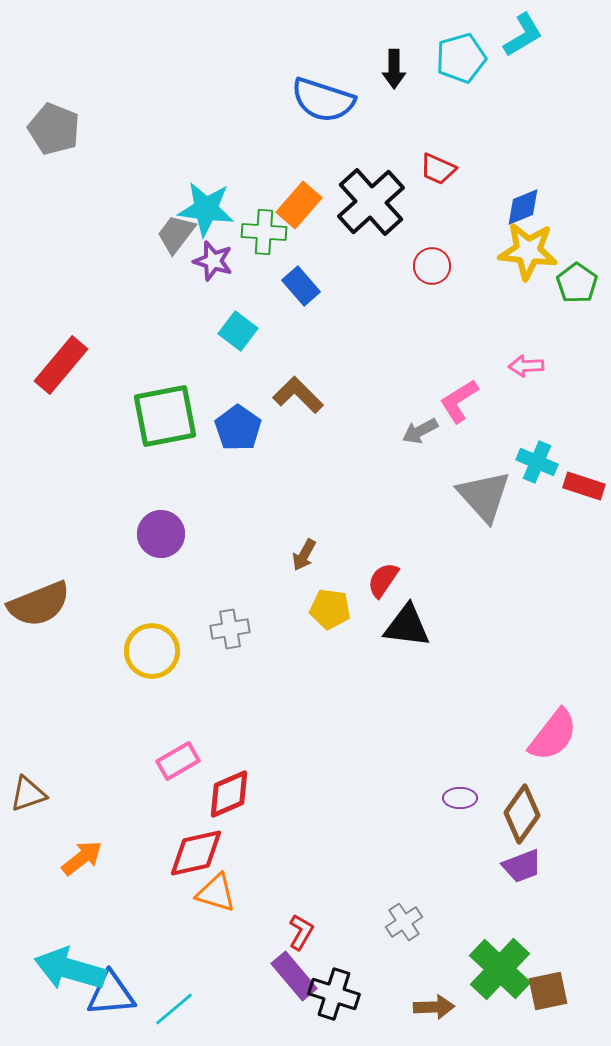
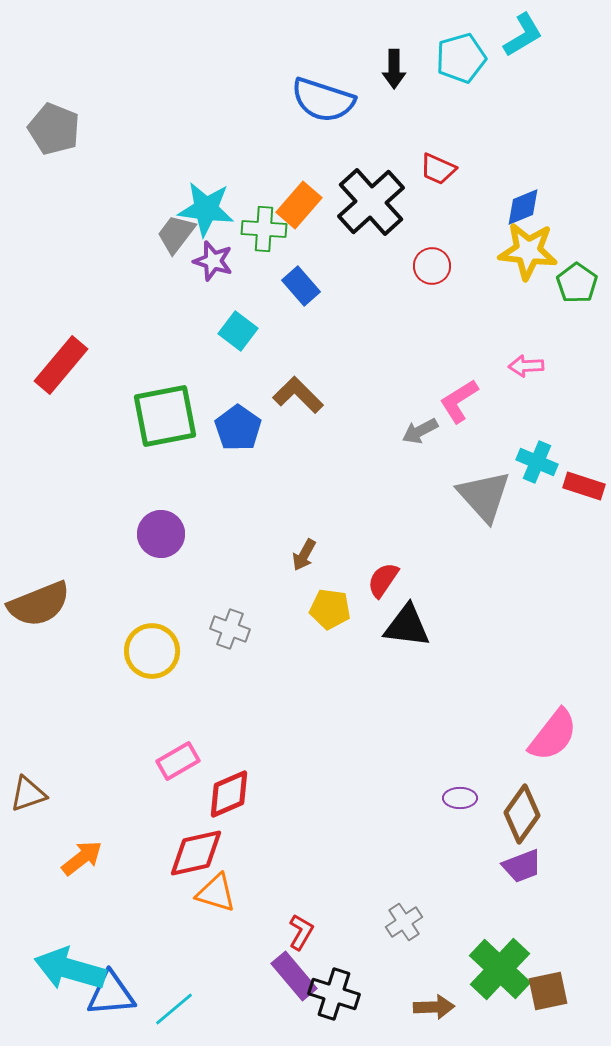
green cross at (264, 232): moved 3 px up
gray cross at (230, 629): rotated 30 degrees clockwise
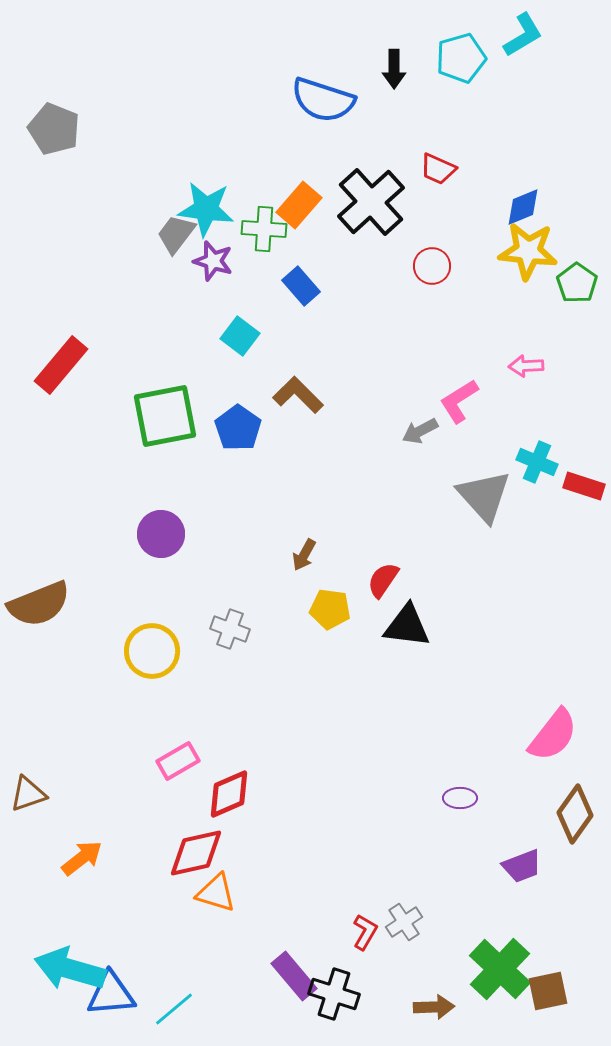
cyan square at (238, 331): moved 2 px right, 5 px down
brown diamond at (522, 814): moved 53 px right
red L-shape at (301, 932): moved 64 px right
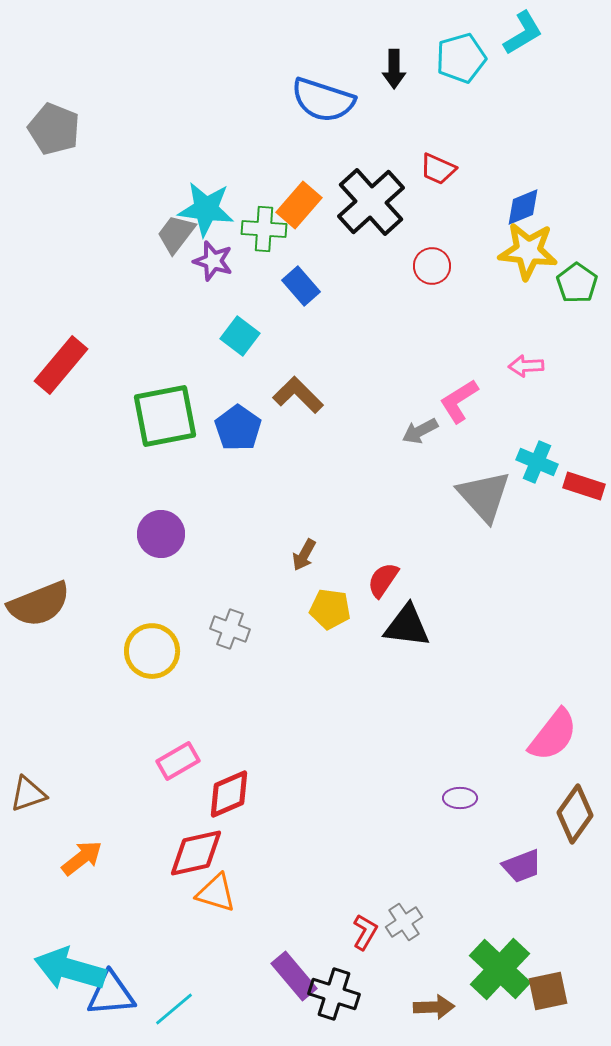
cyan L-shape at (523, 35): moved 2 px up
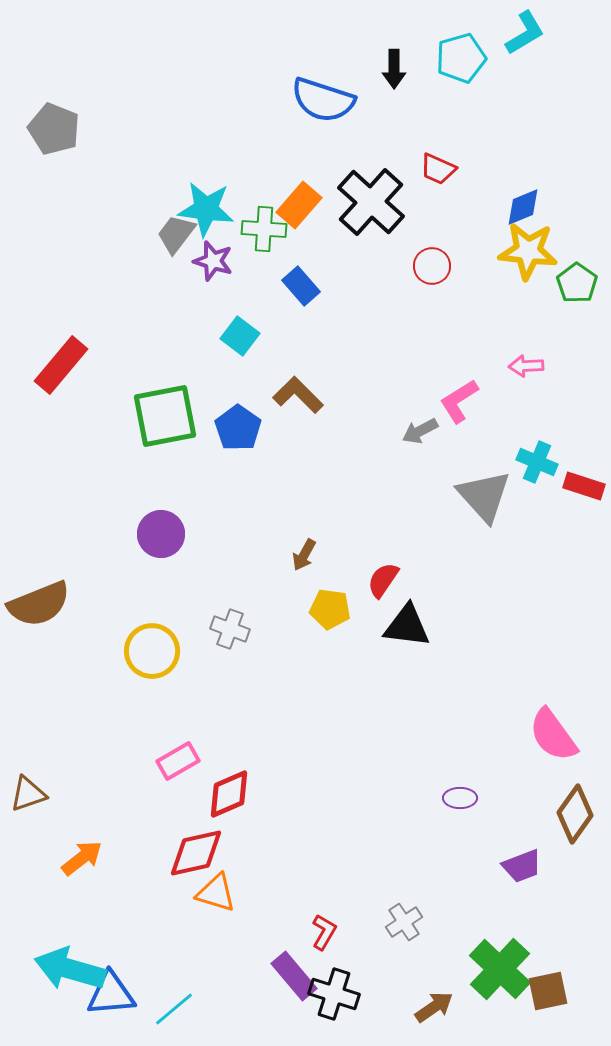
cyan L-shape at (523, 33): moved 2 px right
black cross at (371, 202): rotated 6 degrees counterclockwise
pink semicircle at (553, 735): rotated 106 degrees clockwise
red L-shape at (365, 932): moved 41 px left
brown arrow at (434, 1007): rotated 33 degrees counterclockwise
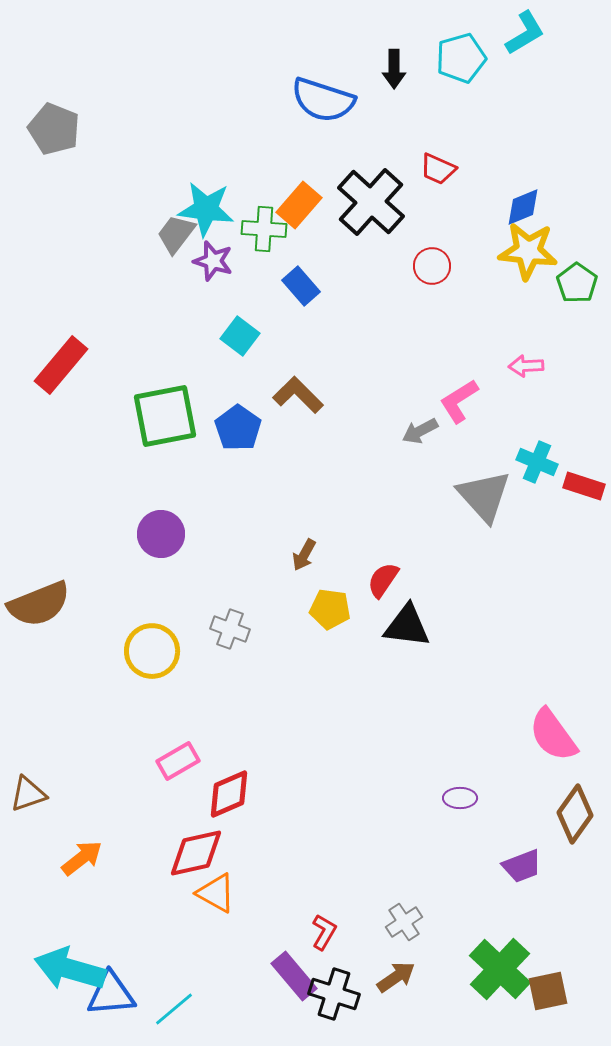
orange triangle at (216, 893): rotated 12 degrees clockwise
brown arrow at (434, 1007): moved 38 px left, 30 px up
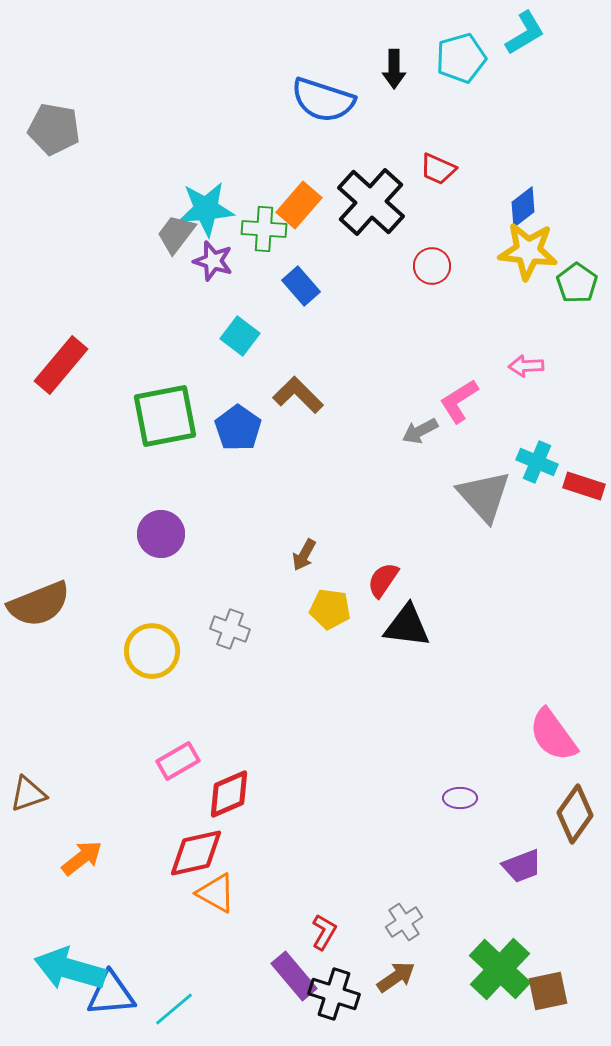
gray pentagon at (54, 129): rotated 12 degrees counterclockwise
blue diamond at (523, 207): rotated 15 degrees counterclockwise
cyan star at (206, 209): rotated 12 degrees counterclockwise
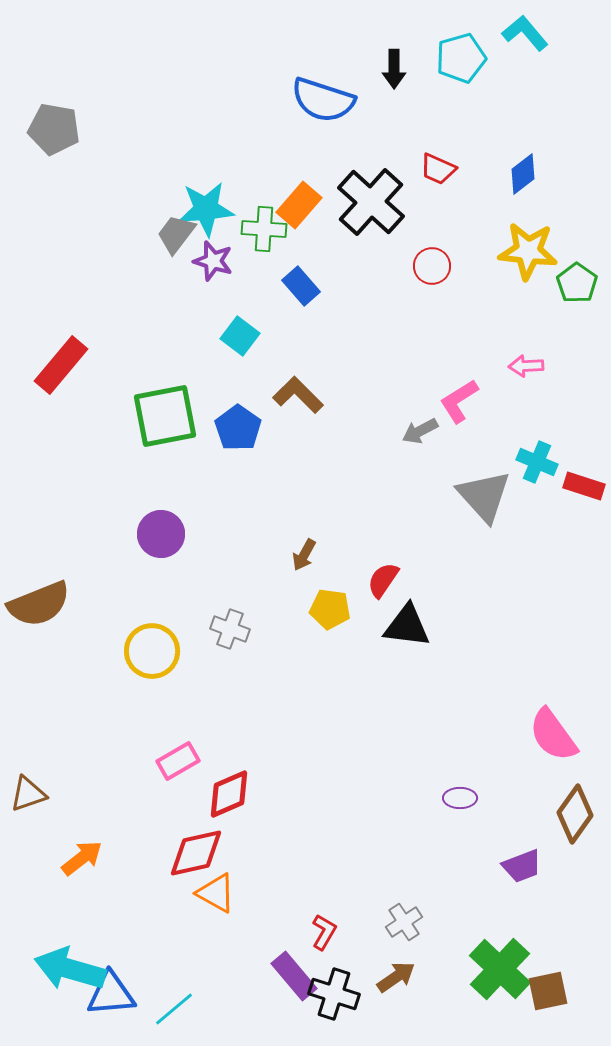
cyan L-shape at (525, 33): rotated 99 degrees counterclockwise
blue diamond at (523, 207): moved 33 px up
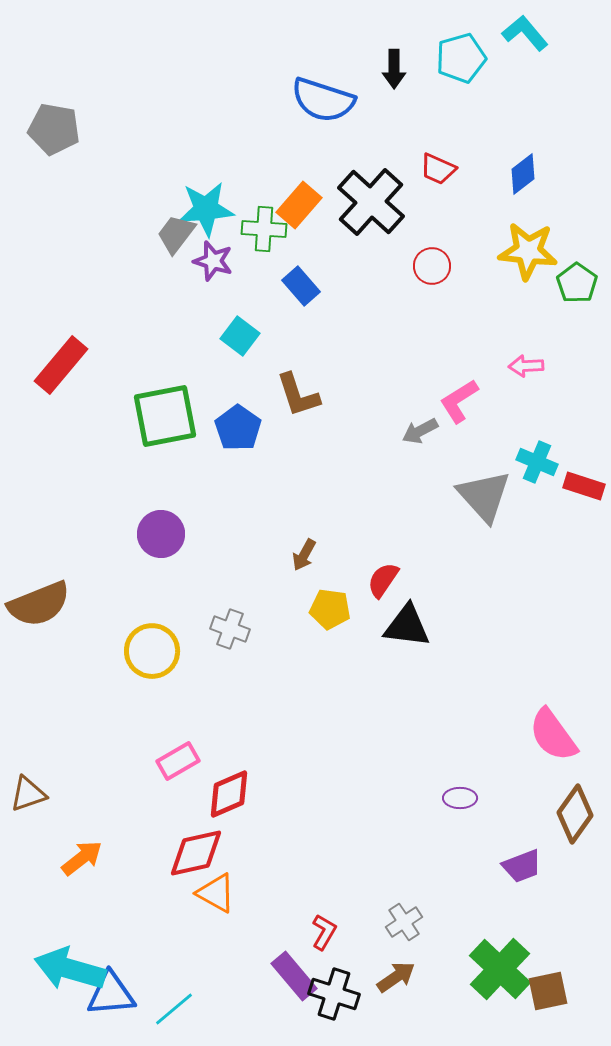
brown L-shape at (298, 395): rotated 153 degrees counterclockwise
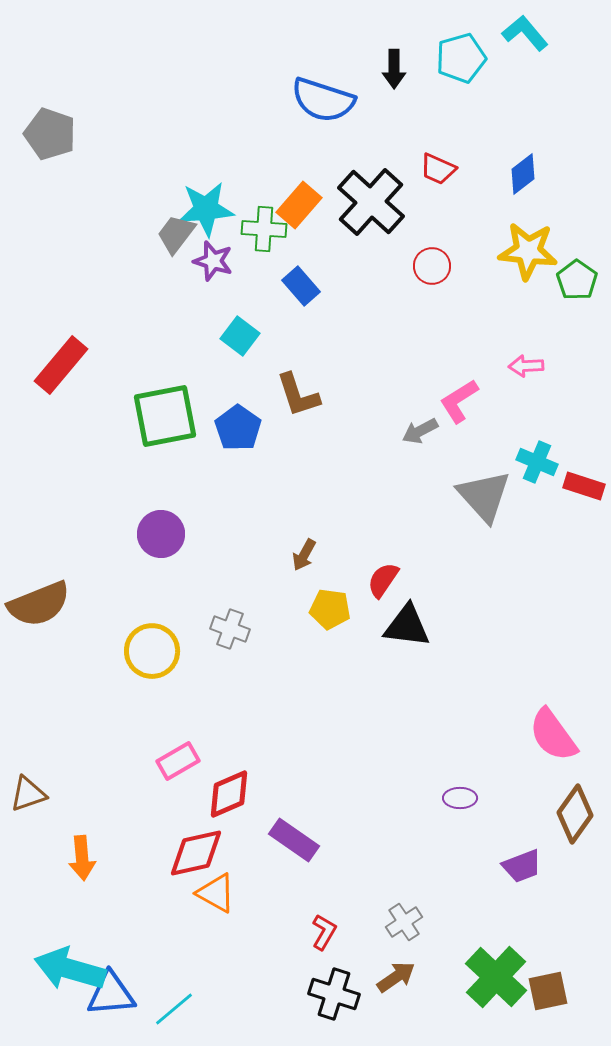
gray pentagon at (54, 129): moved 4 px left, 5 px down; rotated 9 degrees clockwise
green pentagon at (577, 283): moved 3 px up
orange arrow at (82, 858): rotated 123 degrees clockwise
green cross at (500, 969): moved 4 px left, 8 px down
purple rectangle at (294, 976): moved 136 px up; rotated 15 degrees counterclockwise
